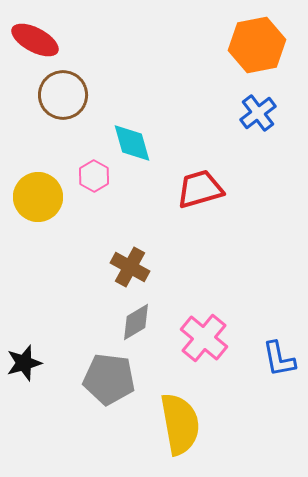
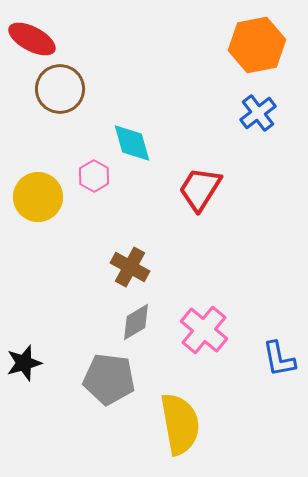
red ellipse: moved 3 px left, 1 px up
brown circle: moved 3 px left, 6 px up
red trapezoid: rotated 42 degrees counterclockwise
pink cross: moved 8 px up
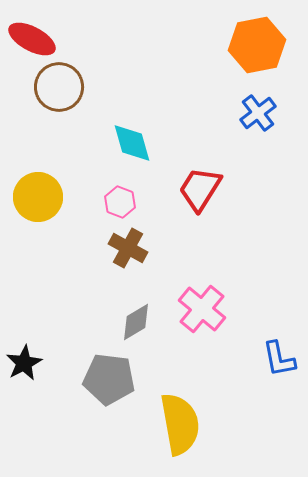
brown circle: moved 1 px left, 2 px up
pink hexagon: moved 26 px right, 26 px down; rotated 8 degrees counterclockwise
brown cross: moved 2 px left, 19 px up
pink cross: moved 2 px left, 21 px up
black star: rotated 12 degrees counterclockwise
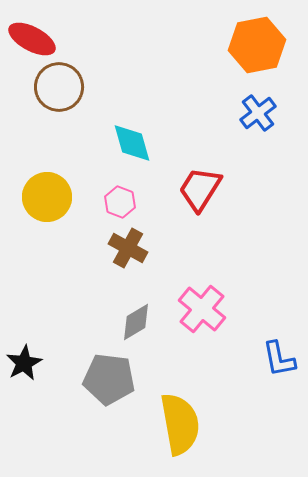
yellow circle: moved 9 px right
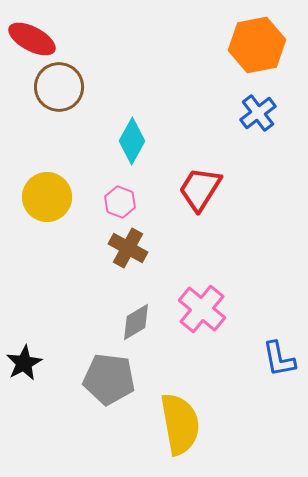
cyan diamond: moved 2 px up; rotated 45 degrees clockwise
